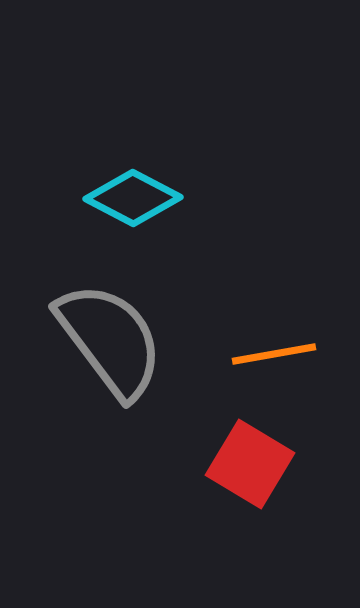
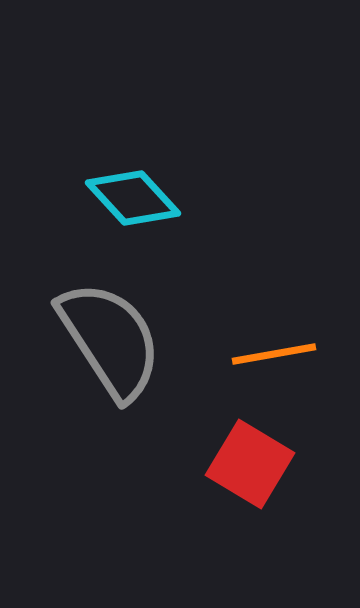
cyan diamond: rotated 20 degrees clockwise
gray semicircle: rotated 4 degrees clockwise
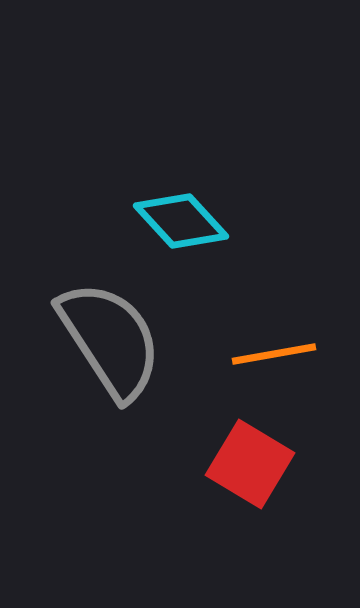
cyan diamond: moved 48 px right, 23 px down
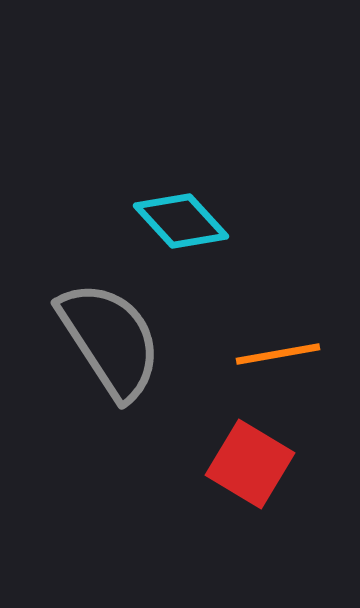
orange line: moved 4 px right
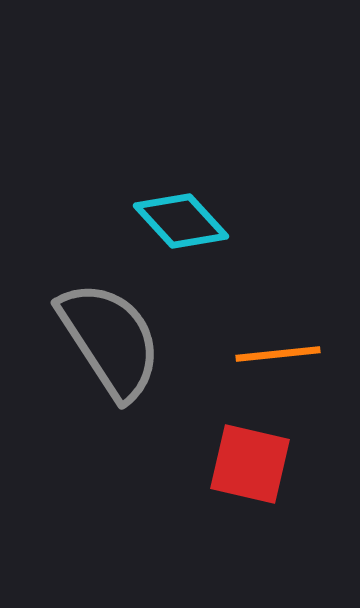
orange line: rotated 4 degrees clockwise
red square: rotated 18 degrees counterclockwise
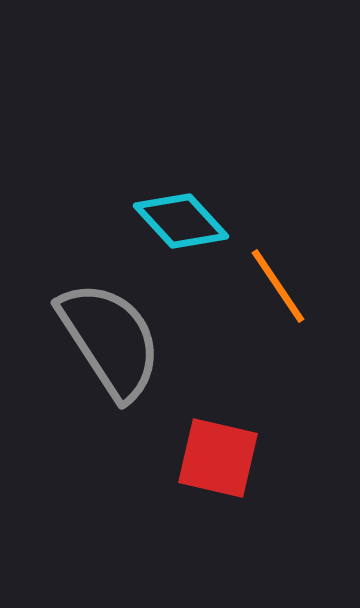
orange line: moved 68 px up; rotated 62 degrees clockwise
red square: moved 32 px left, 6 px up
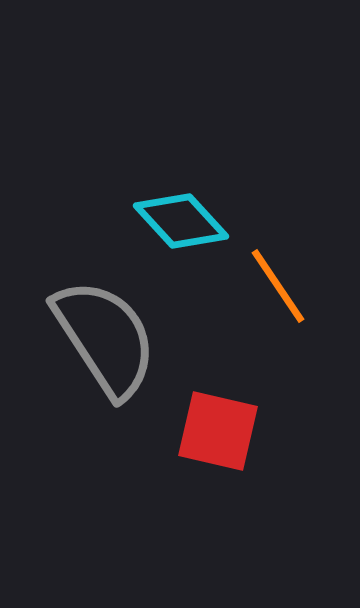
gray semicircle: moved 5 px left, 2 px up
red square: moved 27 px up
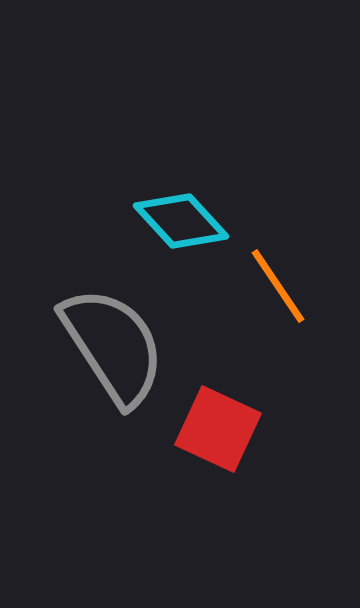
gray semicircle: moved 8 px right, 8 px down
red square: moved 2 px up; rotated 12 degrees clockwise
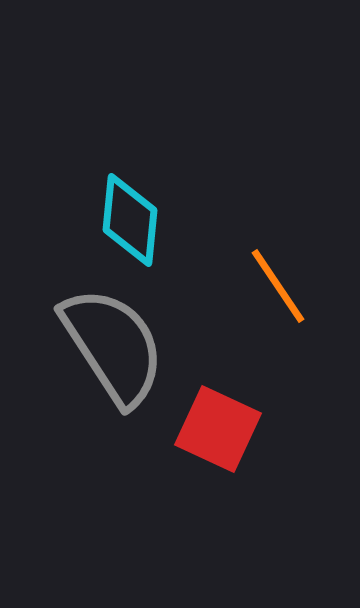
cyan diamond: moved 51 px left, 1 px up; rotated 48 degrees clockwise
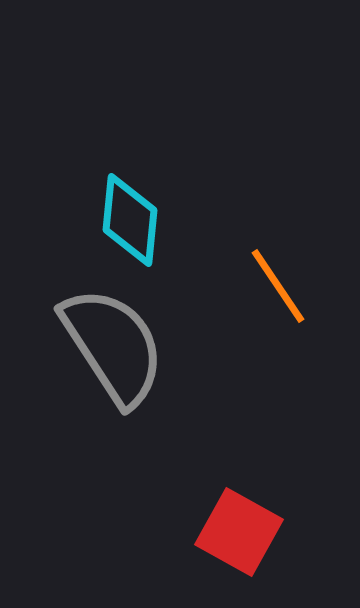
red square: moved 21 px right, 103 px down; rotated 4 degrees clockwise
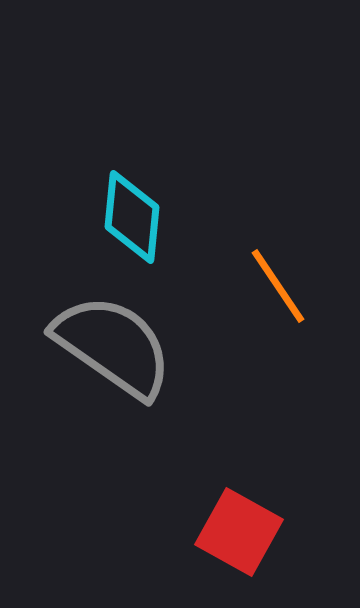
cyan diamond: moved 2 px right, 3 px up
gray semicircle: rotated 22 degrees counterclockwise
